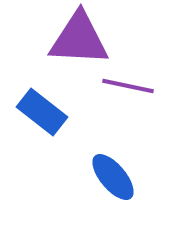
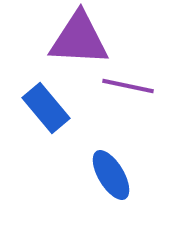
blue rectangle: moved 4 px right, 4 px up; rotated 12 degrees clockwise
blue ellipse: moved 2 px left, 2 px up; rotated 9 degrees clockwise
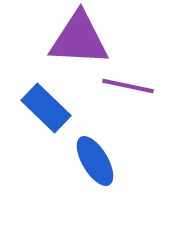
blue rectangle: rotated 6 degrees counterclockwise
blue ellipse: moved 16 px left, 14 px up
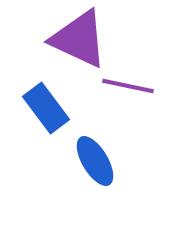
purple triangle: rotated 22 degrees clockwise
blue rectangle: rotated 9 degrees clockwise
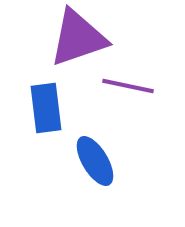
purple triangle: moved 1 px left, 1 px up; rotated 44 degrees counterclockwise
blue rectangle: rotated 30 degrees clockwise
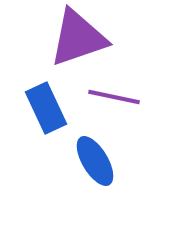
purple line: moved 14 px left, 11 px down
blue rectangle: rotated 18 degrees counterclockwise
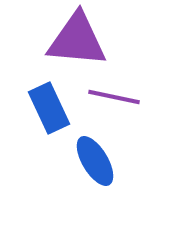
purple triangle: moved 1 px left, 2 px down; rotated 24 degrees clockwise
blue rectangle: moved 3 px right
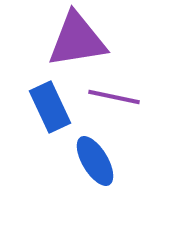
purple triangle: rotated 14 degrees counterclockwise
blue rectangle: moved 1 px right, 1 px up
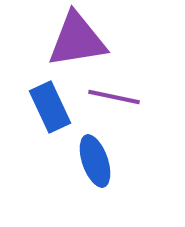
blue ellipse: rotated 12 degrees clockwise
